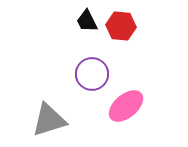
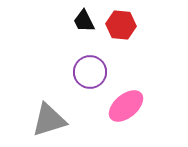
black trapezoid: moved 3 px left
red hexagon: moved 1 px up
purple circle: moved 2 px left, 2 px up
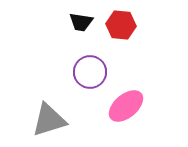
black trapezoid: moved 3 px left, 1 px down; rotated 55 degrees counterclockwise
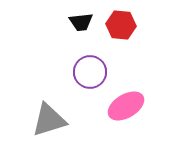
black trapezoid: rotated 15 degrees counterclockwise
pink ellipse: rotated 9 degrees clockwise
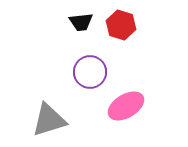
red hexagon: rotated 12 degrees clockwise
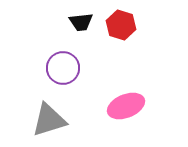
purple circle: moved 27 px left, 4 px up
pink ellipse: rotated 9 degrees clockwise
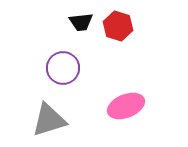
red hexagon: moved 3 px left, 1 px down
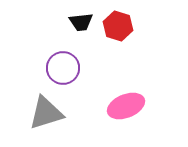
gray triangle: moved 3 px left, 7 px up
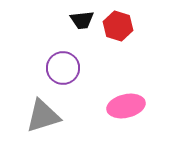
black trapezoid: moved 1 px right, 2 px up
pink ellipse: rotated 9 degrees clockwise
gray triangle: moved 3 px left, 3 px down
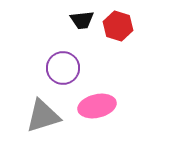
pink ellipse: moved 29 px left
